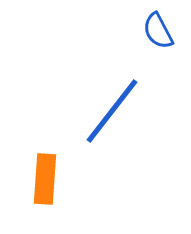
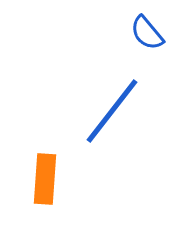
blue semicircle: moved 11 px left, 2 px down; rotated 12 degrees counterclockwise
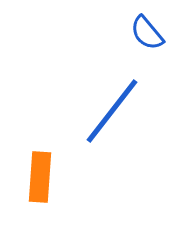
orange rectangle: moved 5 px left, 2 px up
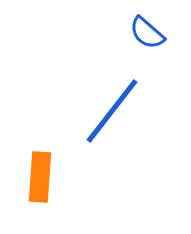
blue semicircle: rotated 9 degrees counterclockwise
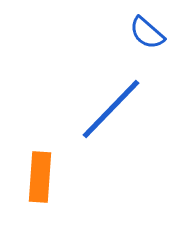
blue line: moved 1 px left, 2 px up; rotated 6 degrees clockwise
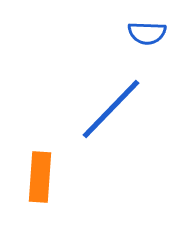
blue semicircle: rotated 39 degrees counterclockwise
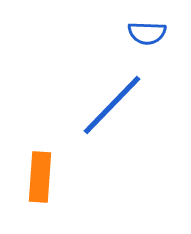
blue line: moved 1 px right, 4 px up
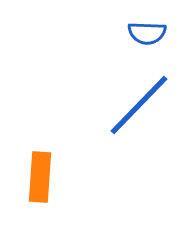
blue line: moved 27 px right
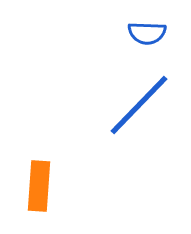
orange rectangle: moved 1 px left, 9 px down
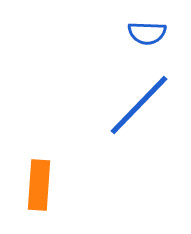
orange rectangle: moved 1 px up
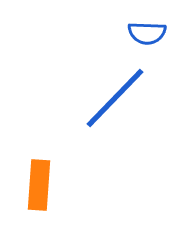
blue line: moved 24 px left, 7 px up
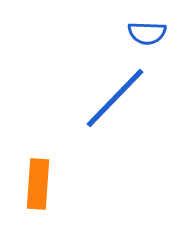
orange rectangle: moved 1 px left, 1 px up
